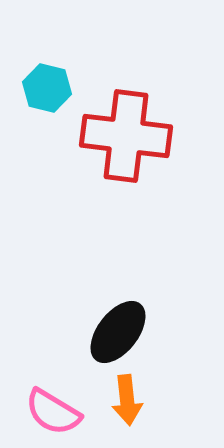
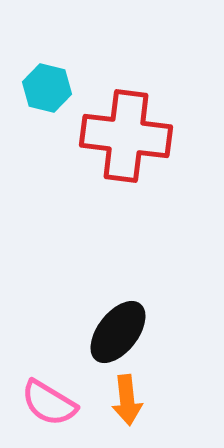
pink semicircle: moved 4 px left, 9 px up
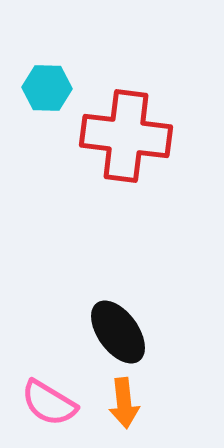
cyan hexagon: rotated 12 degrees counterclockwise
black ellipse: rotated 74 degrees counterclockwise
orange arrow: moved 3 px left, 3 px down
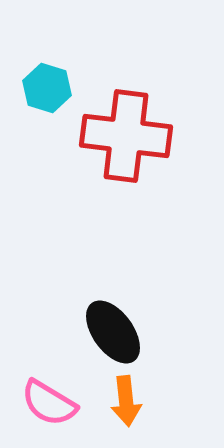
cyan hexagon: rotated 15 degrees clockwise
black ellipse: moved 5 px left
orange arrow: moved 2 px right, 2 px up
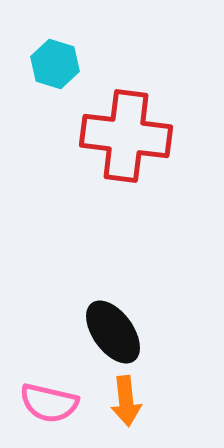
cyan hexagon: moved 8 px right, 24 px up
pink semicircle: rotated 18 degrees counterclockwise
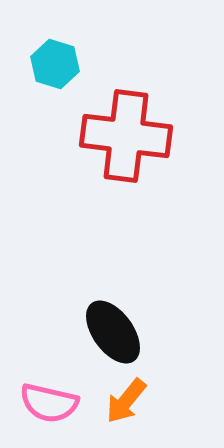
orange arrow: rotated 45 degrees clockwise
